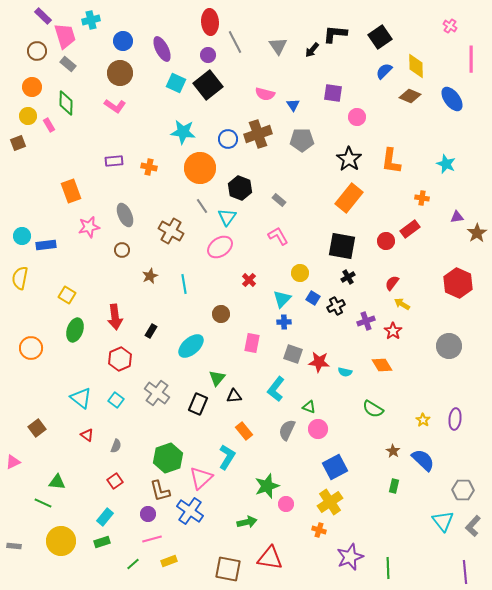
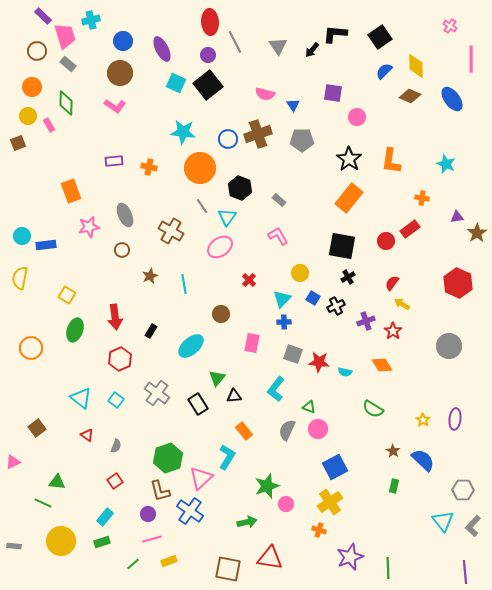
black rectangle at (198, 404): rotated 55 degrees counterclockwise
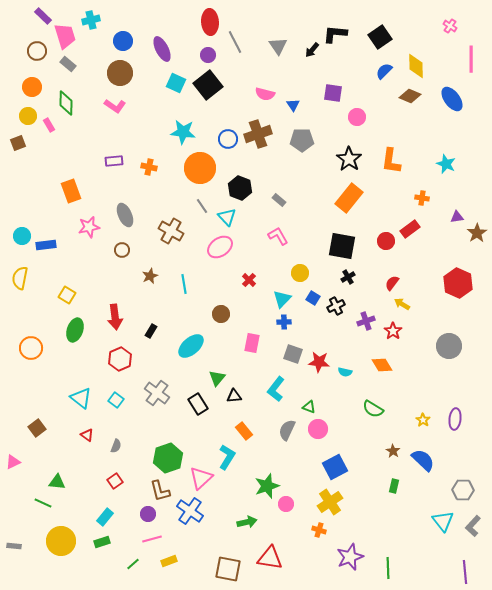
cyan triangle at (227, 217): rotated 18 degrees counterclockwise
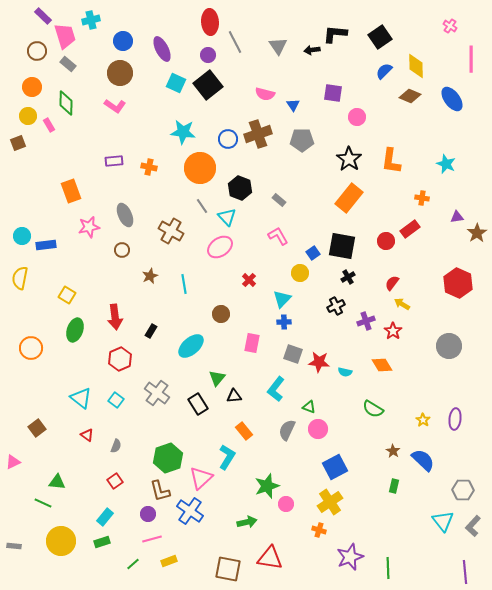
black arrow at (312, 50): rotated 42 degrees clockwise
blue square at (313, 298): moved 45 px up; rotated 24 degrees clockwise
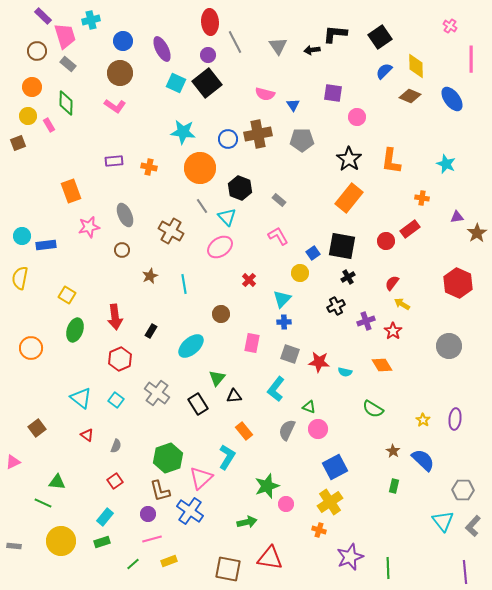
black square at (208, 85): moved 1 px left, 2 px up
brown cross at (258, 134): rotated 8 degrees clockwise
gray square at (293, 354): moved 3 px left
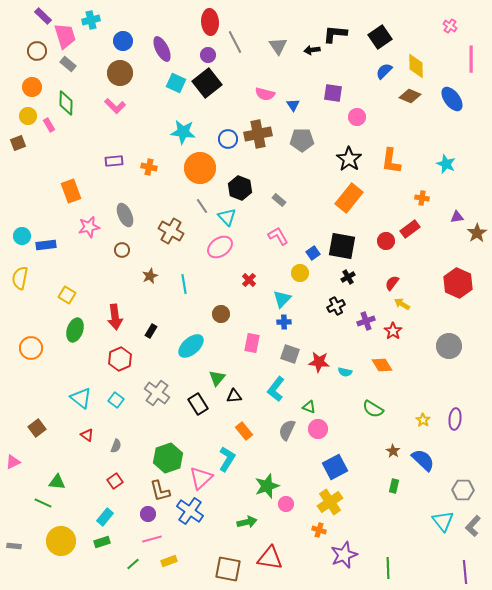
pink L-shape at (115, 106): rotated 10 degrees clockwise
cyan L-shape at (227, 457): moved 2 px down
purple star at (350, 557): moved 6 px left, 2 px up
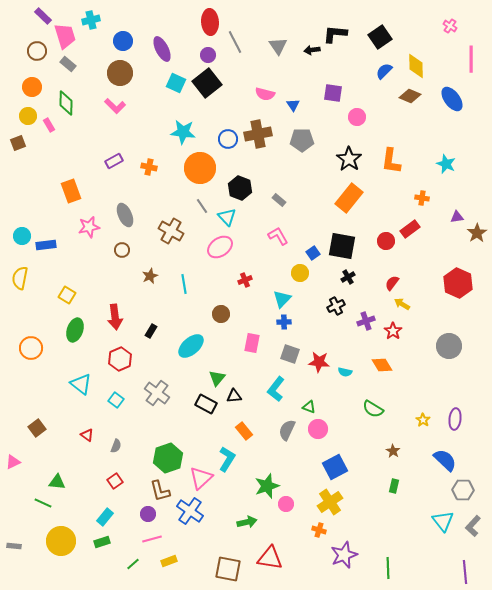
purple rectangle at (114, 161): rotated 24 degrees counterclockwise
red cross at (249, 280): moved 4 px left; rotated 24 degrees clockwise
cyan triangle at (81, 398): moved 14 px up
black rectangle at (198, 404): moved 8 px right; rotated 30 degrees counterclockwise
blue semicircle at (423, 460): moved 22 px right
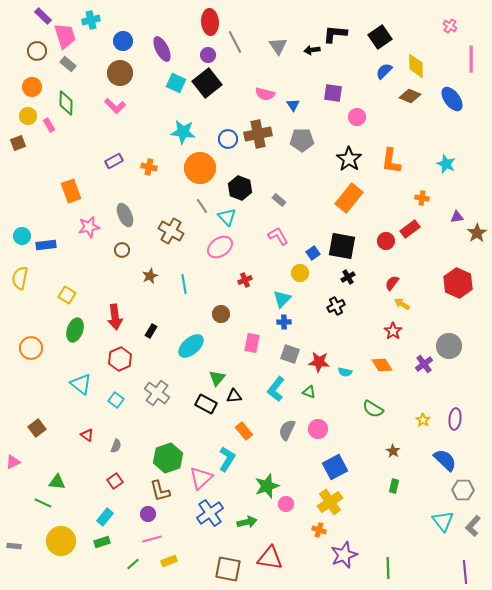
purple cross at (366, 321): moved 58 px right, 43 px down; rotated 18 degrees counterclockwise
green triangle at (309, 407): moved 15 px up
blue cross at (190, 511): moved 20 px right, 2 px down; rotated 20 degrees clockwise
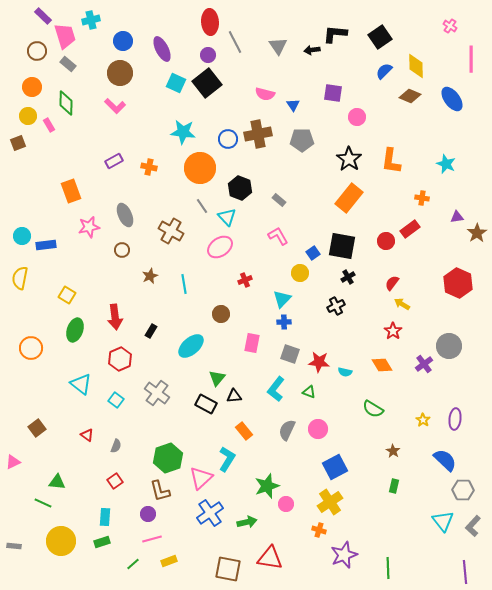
cyan rectangle at (105, 517): rotated 36 degrees counterclockwise
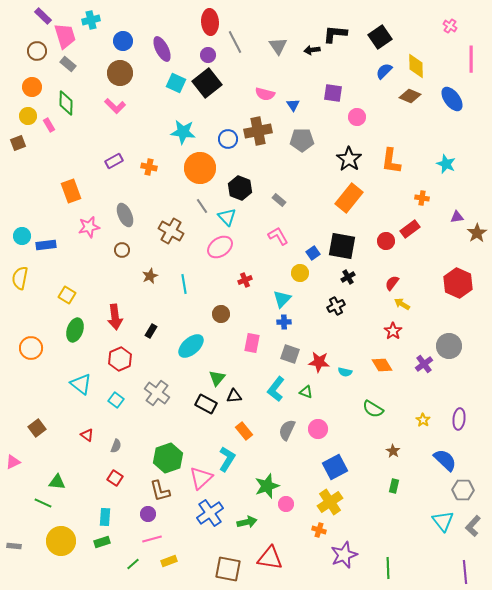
brown cross at (258, 134): moved 3 px up
green triangle at (309, 392): moved 3 px left
purple ellipse at (455, 419): moved 4 px right
red square at (115, 481): moved 3 px up; rotated 21 degrees counterclockwise
